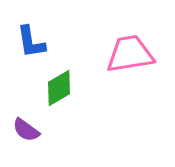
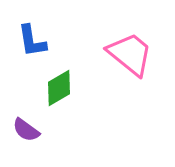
blue L-shape: moved 1 px right, 1 px up
pink trapezoid: rotated 48 degrees clockwise
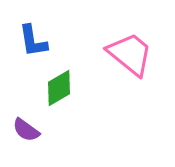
blue L-shape: moved 1 px right
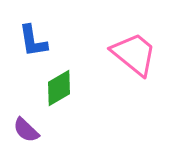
pink trapezoid: moved 4 px right
purple semicircle: rotated 8 degrees clockwise
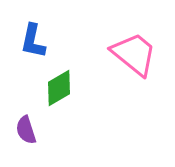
blue L-shape: rotated 21 degrees clockwise
purple semicircle: rotated 28 degrees clockwise
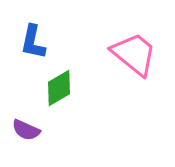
blue L-shape: moved 1 px down
purple semicircle: rotated 48 degrees counterclockwise
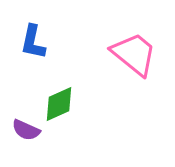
green diamond: moved 16 px down; rotated 6 degrees clockwise
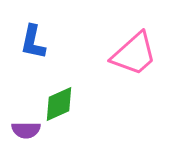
pink trapezoid: rotated 99 degrees clockwise
purple semicircle: rotated 24 degrees counterclockwise
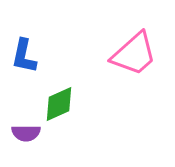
blue L-shape: moved 9 px left, 14 px down
purple semicircle: moved 3 px down
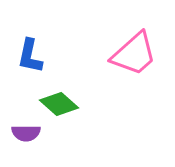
blue L-shape: moved 6 px right
green diamond: rotated 66 degrees clockwise
